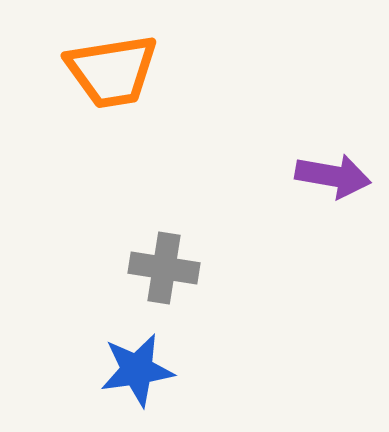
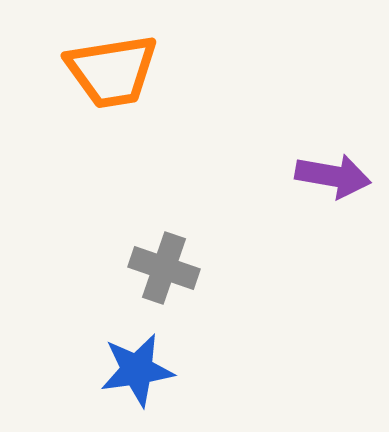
gray cross: rotated 10 degrees clockwise
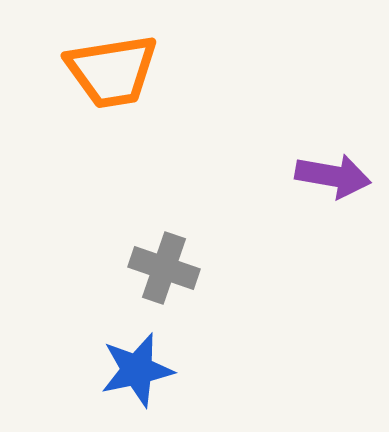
blue star: rotated 4 degrees counterclockwise
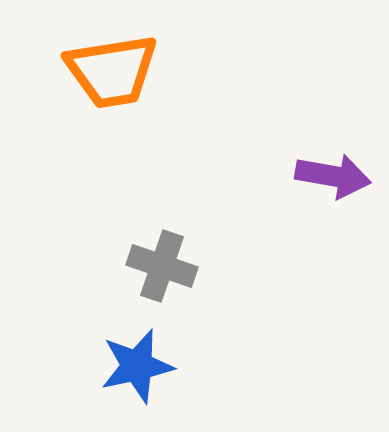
gray cross: moved 2 px left, 2 px up
blue star: moved 4 px up
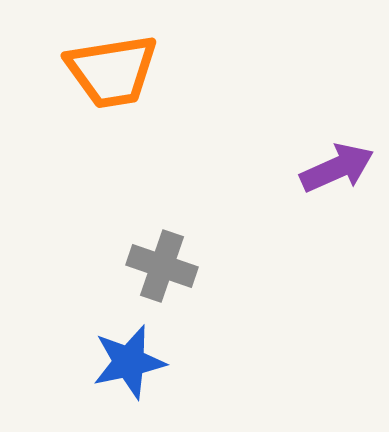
purple arrow: moved 4 px right, 8 px up; rotated 34 degrees counterclockwise
blue star: moved 8 px left, 4 px up
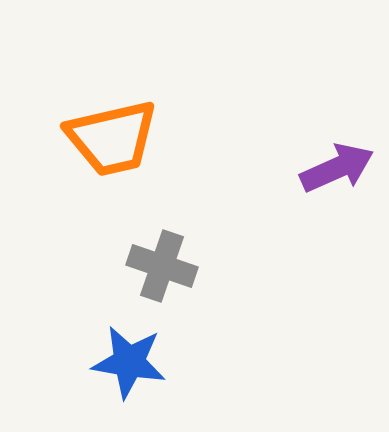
orange trapezoid: moved 67 px down; rotated 4 degrees counterclockwise
blue star: rotated 22 degrees clockwise
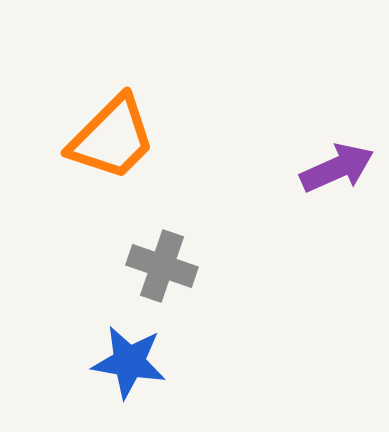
orange trapezoid: rotated 32 degrees counterclockwise
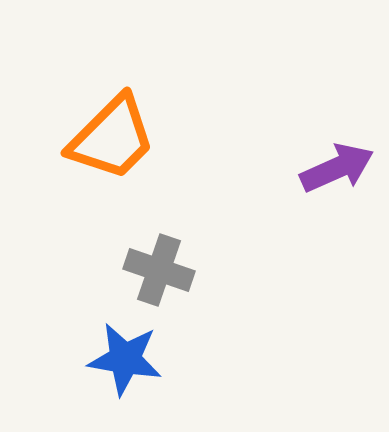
gray cross: moved 3 px left, 4 px down
blue star: moved 4 px left, 3 px up
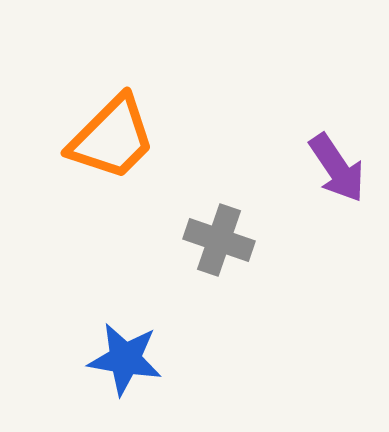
purple arrow: rotated 80 degrees clockwise
gray cross: moved 60 px right, 30 px up
